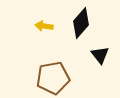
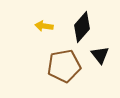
black diamond: moved 1 px right, 4 px down
brown pentagon: moved 11 px right, 12 px up
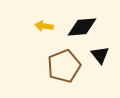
black diamond: rotated 44 degrees clockwise
brown pentagon: rotated 12 degrees counterclockwise
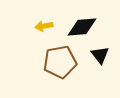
yellow arrow: rotated 18 degrees counterclockwise
brown pentagon: moved 4 px left, 4 px up; rotated 12 degrees clockwise
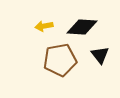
black diamond: rotated 8 degrees clockwise
brown pentagon: moved 2 px up
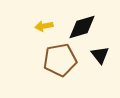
black diamond: rotated 20 degrees counterclockwise
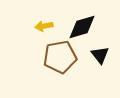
brown pentagon: moved 3 px up
